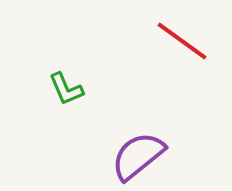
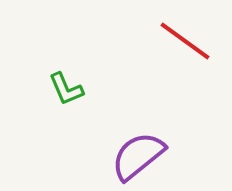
red line: moved 3 px right
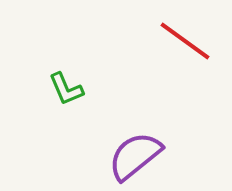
purple semicircle: moved 3 px left
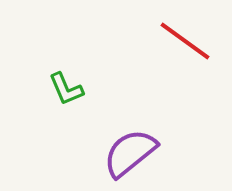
purple semicircle: moved 5 px left, 3 px up
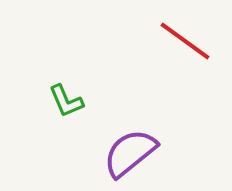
green L-shape: moved 12 px down
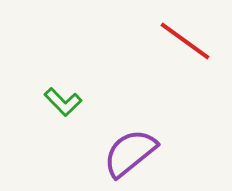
green L-shape: moved 3 px left, 1 px down; rotated 21 degrees counterclockwise
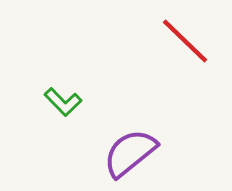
red line: rotated 8 degrees clockwise
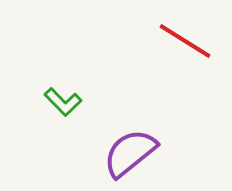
red line: rotated 12 degrees counterclockwise
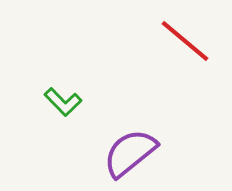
red line: rotated 8 degrees clockwise
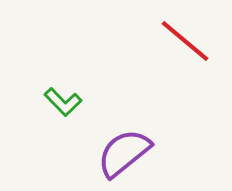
purple semicircle: moved 6 px left
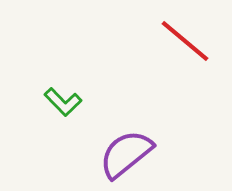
purple semicircle: moved 2 px right, 1 px down
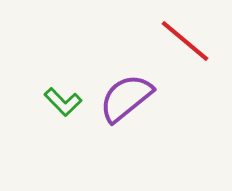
purple semicircle: moved 56 px up
